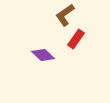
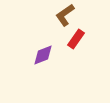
purple diamond: rotated 65 degrees counterclockwise
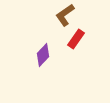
purple diamond: rotated 25 degrees counterclockwise
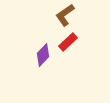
red rectangle: moved 8 px left, 3 px down; rotated 12 degrees clockwise
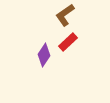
purple diamond: moved 1 px right; rotated 10 degrees counterclockwise
